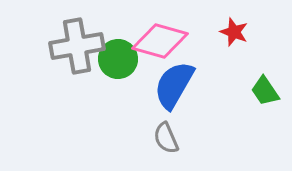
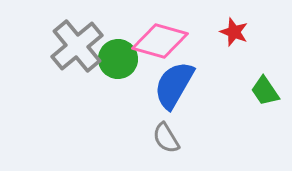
gray cross: rotated 30 degrees counterclockwise
gray semicircle: rotated 8 degrees counterclockwise
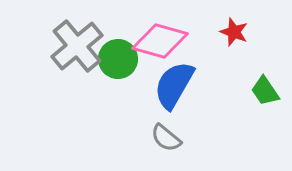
gray semicircle: rotated 20 degrees counterclockwise
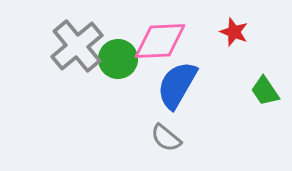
pink diamond: rotated 18 degrees counterclockwise
blue semicircle: moved 3 px right
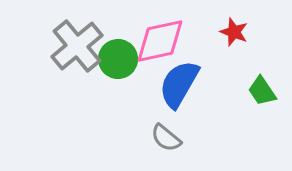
pink diamond: rotated 10 degrees counterclockwise
blue semicircle: moved 2 px right, 1 px up
green trapezoid: moved 3 px left
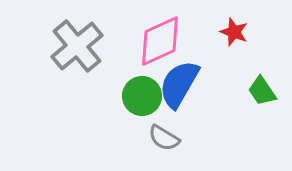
pink diamond: rotated 12 degrees counterclockwise
green circle: moved 24 px right, 37 px down
gray semicircle: moved 2 px left; rotated 8 degrees counterclockwise
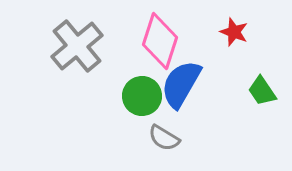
pink diamond: rotated 48 degrees counterclockwise
blue semicircle: moved 2 px right
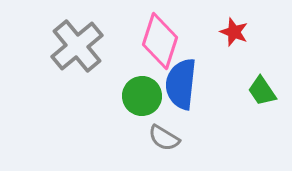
blue semicircle: rotated 24 degrees counterclockwise
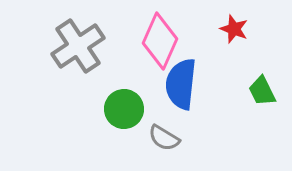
red star: moved 3 px up
pink diamond: rotated 6 degrees clockwise
gray cross: moved 1 px right; rotated 6 degrees clockwise
green trapezoid: rotated 8 degrees clockwise
green circle: moved 18 px left, 13 px down
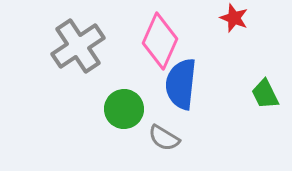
red star: moved 11 px up
green trapezoid: moved 3 px right, 3 px down
